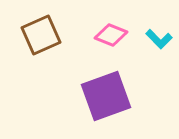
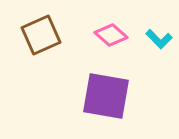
pink diamond: rotated 20 degrees clockwise
purple square: rotated 30 degrees clockwise
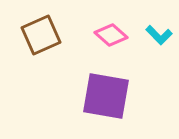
cyan L-shape: moved 4 px up
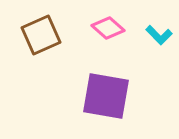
pink diamond: moved 3 px left, 7 px up
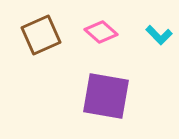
pink diamond: moved 7 px left, 4 px down
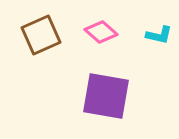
cyan L-shape: rotated 32 degrees counterclockwise
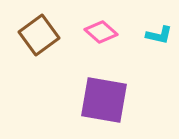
brown square: moved 2 px left; rotated 12 degrees counterclockwise
purple square: moved 2 px left, 4 px down
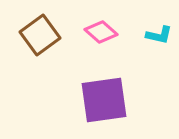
brown square: moved 1 px right
purple square: rotated 18 degrees counterclockwise
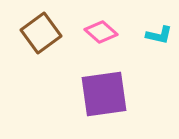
brown square: moved 1 px right, 2 px up
purple square: moved 6 px up
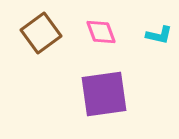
pink diamond: rotated 28 degrees clockwise
